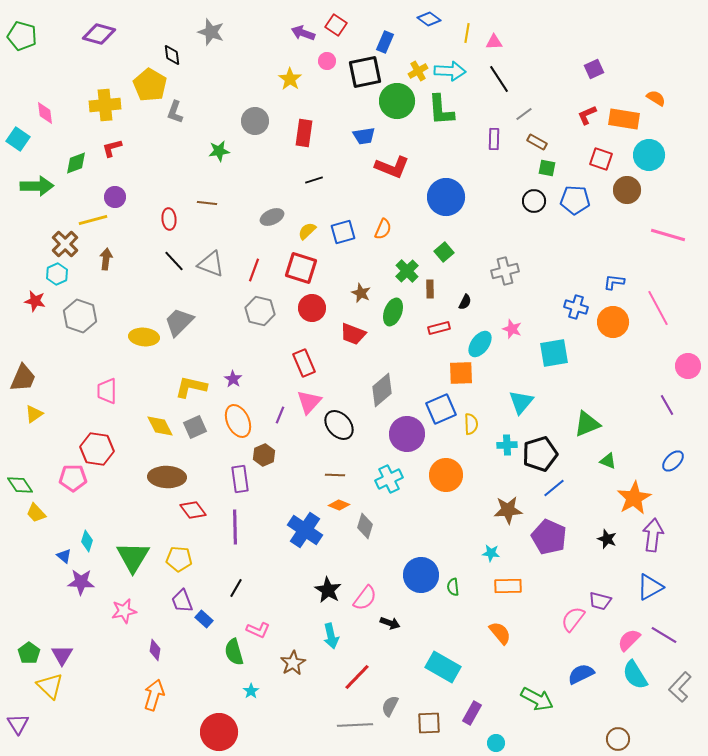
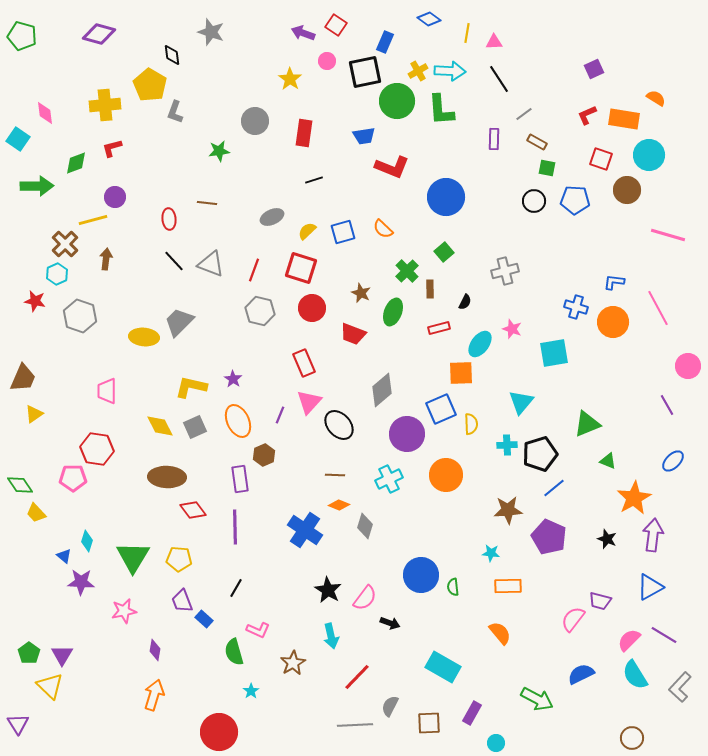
orange semicircle at (383, 229): rotated 110 degrees clockwise
brown circle at (618, 739): moved 14 px right, 1 px up
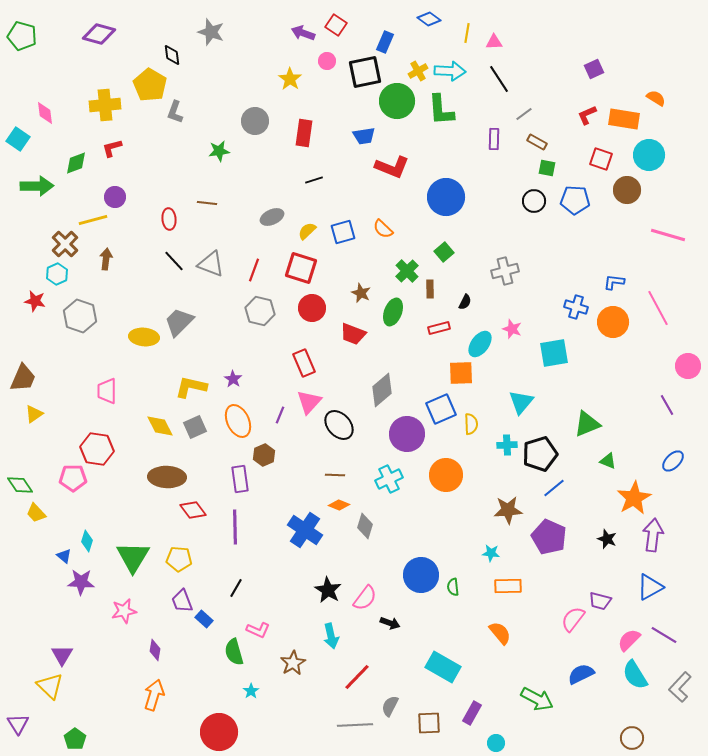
green pentagon at (29, 653): moved 46 px right, 86 px down
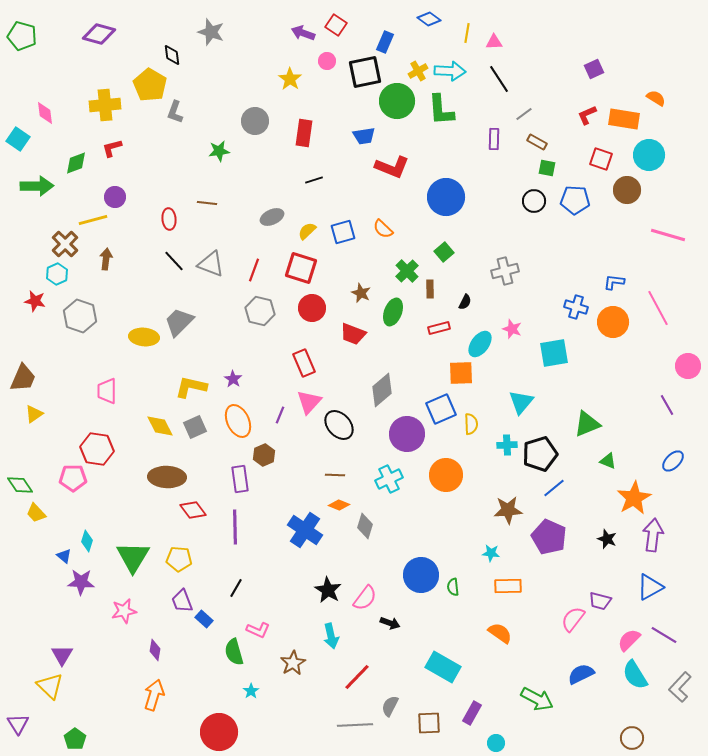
orange semicircle at (500, 633): rotated 15 degrees counterclockwise
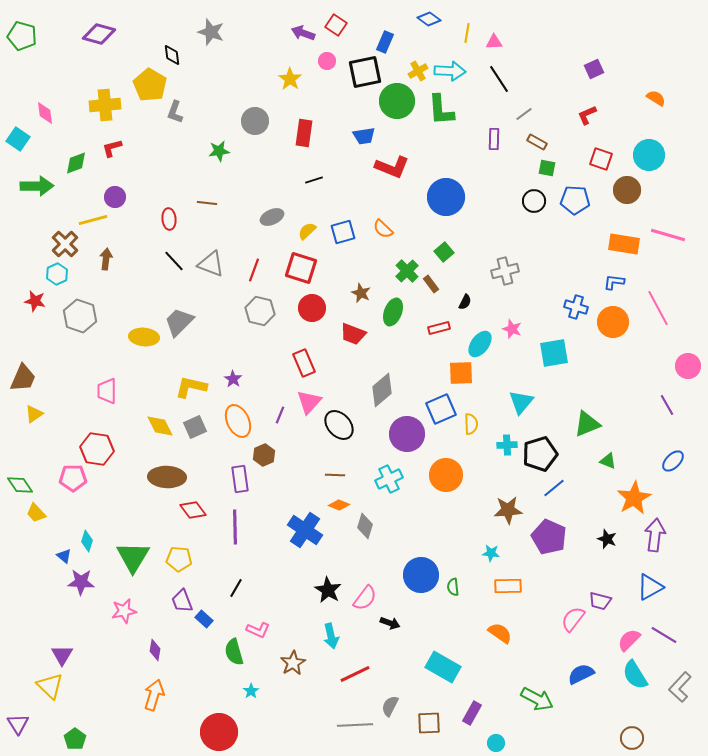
orange rectangle at (624, 119): moved 125 px down
brown rectangle at (430, 289): moved 1 px right, 5 px up; rotated 36 degrees counterclockwise
purple arrow at (653, 535): moved 2 px right
red line at (357, 677): moved 2 px left, 3 px up; rotated 20 degrees clockwise
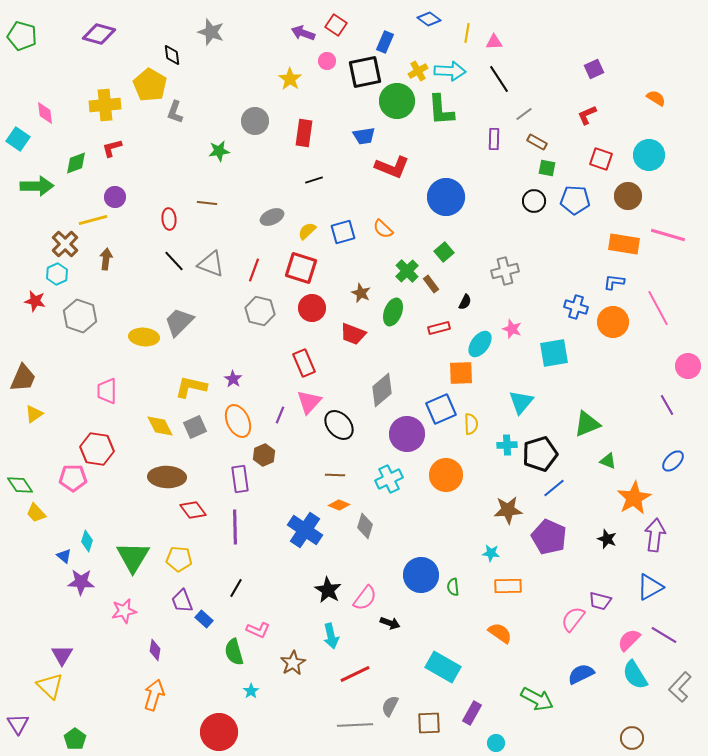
brown circle at (627, 190): moved 1 px right, 6 px down
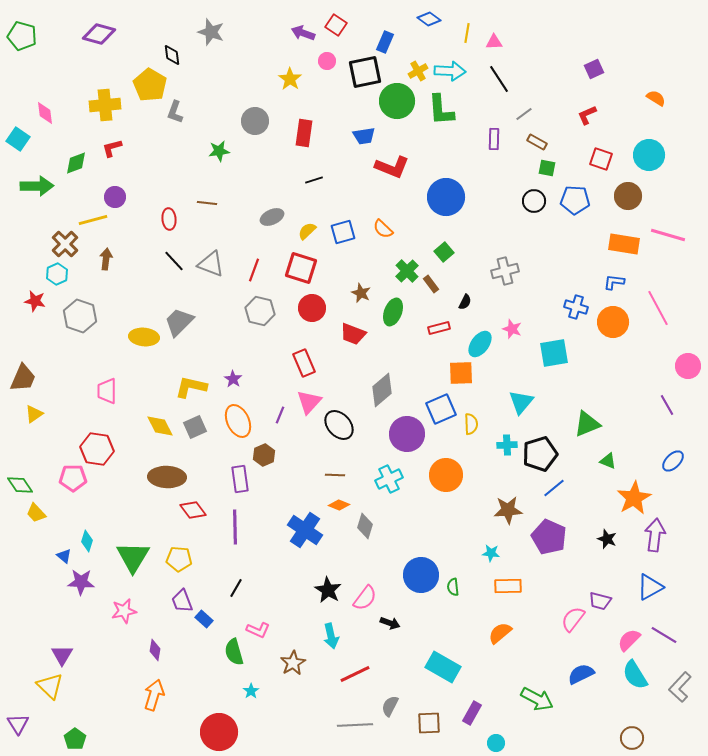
orange semicircle at (500, 633): rotated 75 degrees counterclockwise
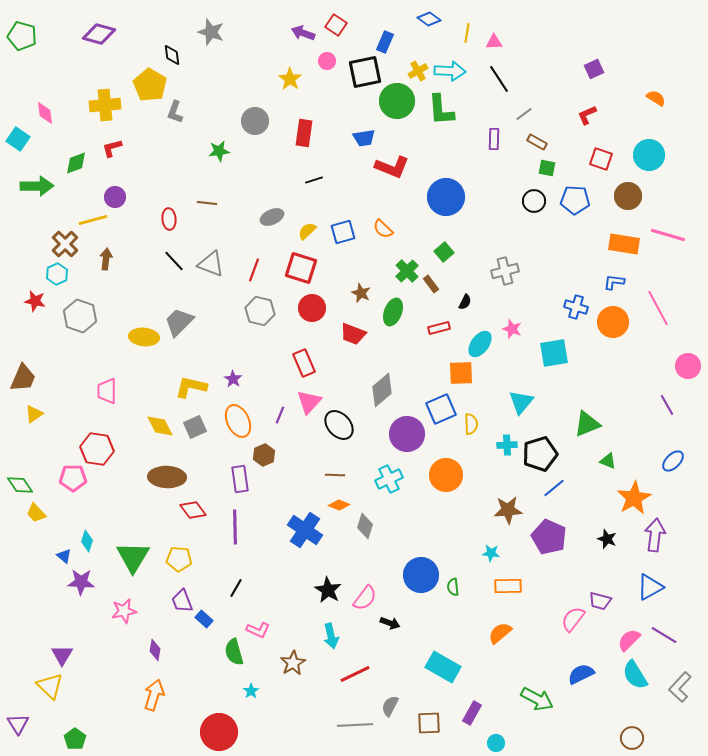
blue trapezoid at (364, 136): moved 2 px down
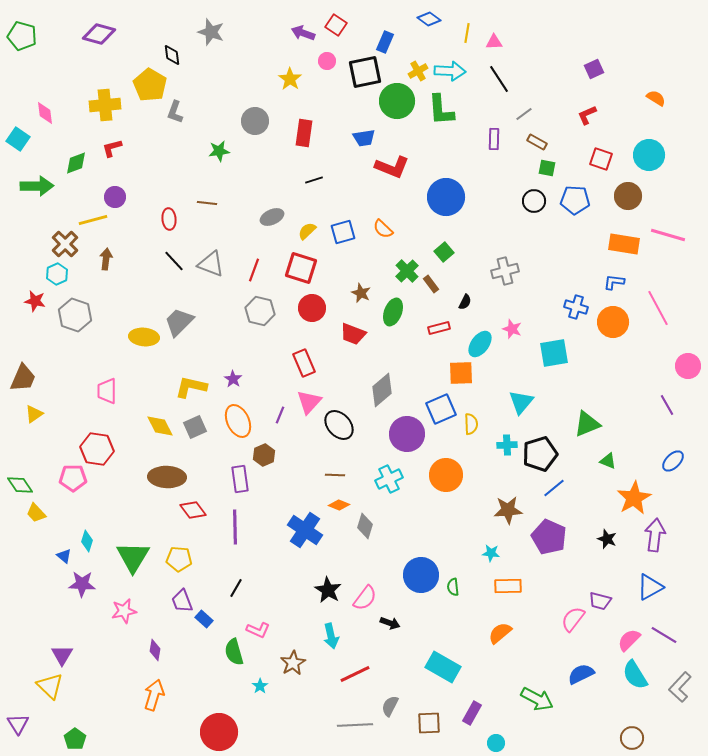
gray hexagon at (80, 316): moved 5 px left, 1 px up
purple star at (81, 582): moved 1 px right, 2 px down
cyan star at (251, 691): moved 9 px right, 5 px up
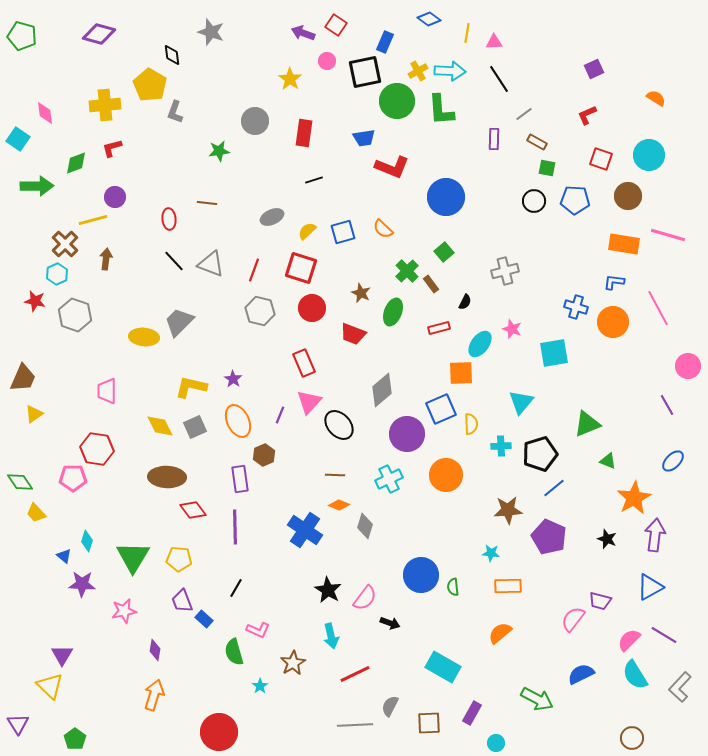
cyan cross at (507, 445): moved 6 px left, 1 px down
green diamond at (20, 485): moved 3 px up
